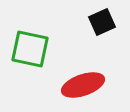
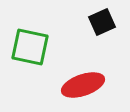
green square: moved 2 px up
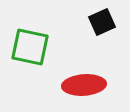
red ellipse: moved 1 px right; rotated 15 degrees clockwise
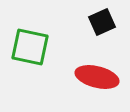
red ellipse: moved 13 px right, 8 px up; rotated 18 degrees clockwise
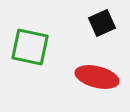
black square: moved 1 px down
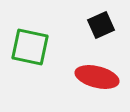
black square: moved 1 px left, 2 px down
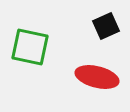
black square: moved 5 px right, 1 px down
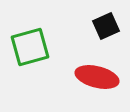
green square: rotated 27 degrees counterclockwise
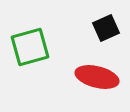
black square: moved 2 px down
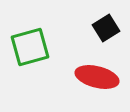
black square: rotated 8 degrees counterclockwise
